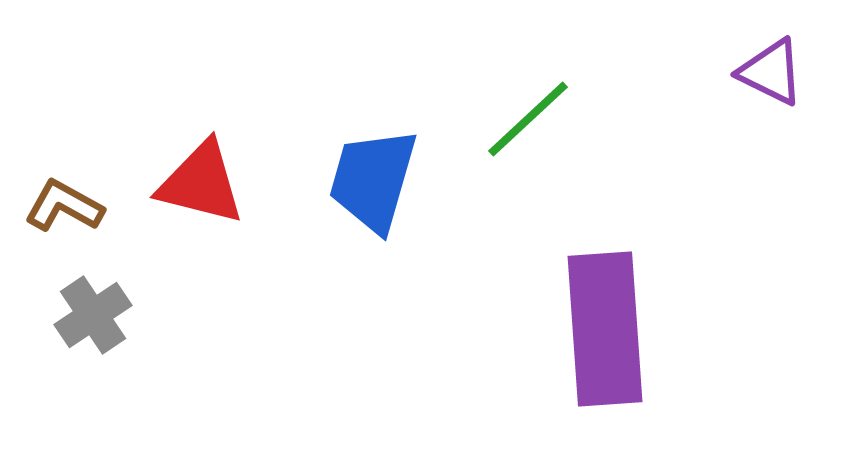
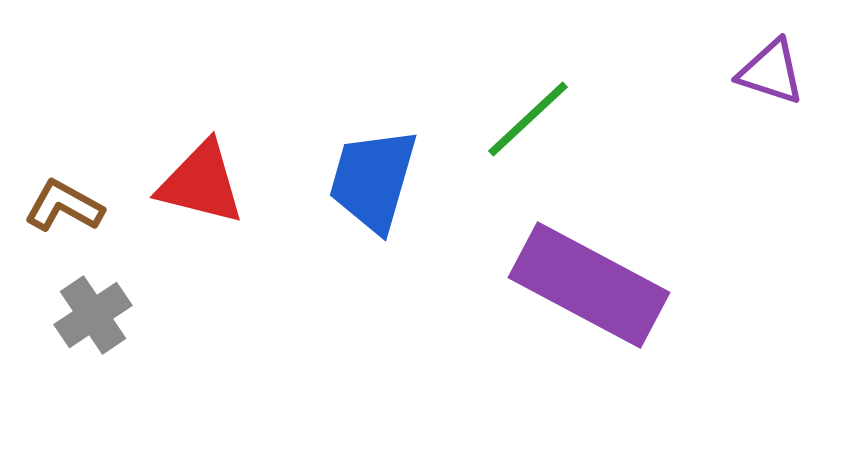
purple triangle: rotated 8 degrees counterclockwise
purple rectangle: moved 16 px left, 44 px up; rotated 58 degrees counterclockwise
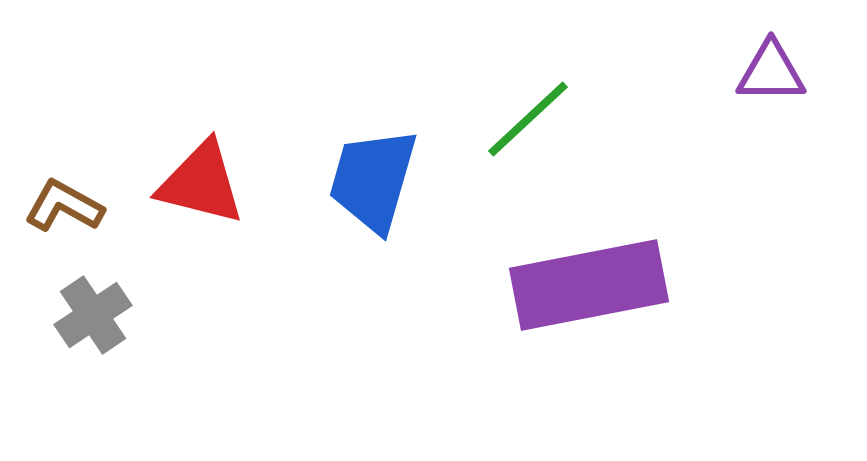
purple triangle: rotated 18 degrees counterclockwise
purple rectangle: rotated 39 degrees counterclockwise
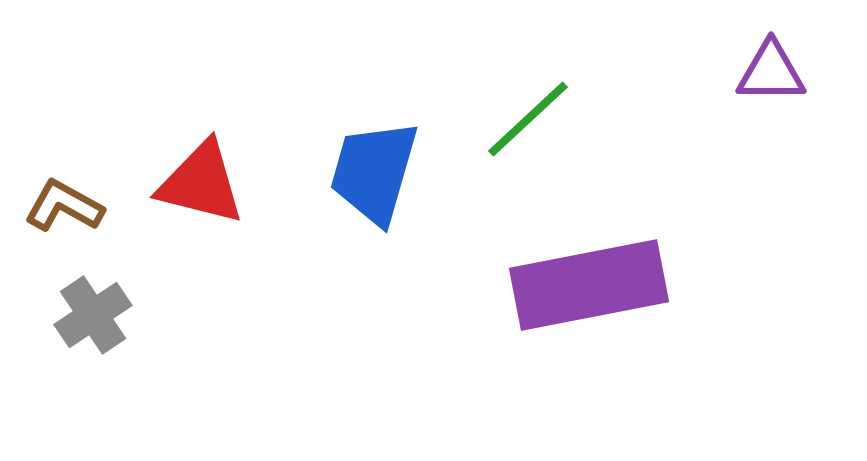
blue trapezoid: moved 1 px right, 8 px up
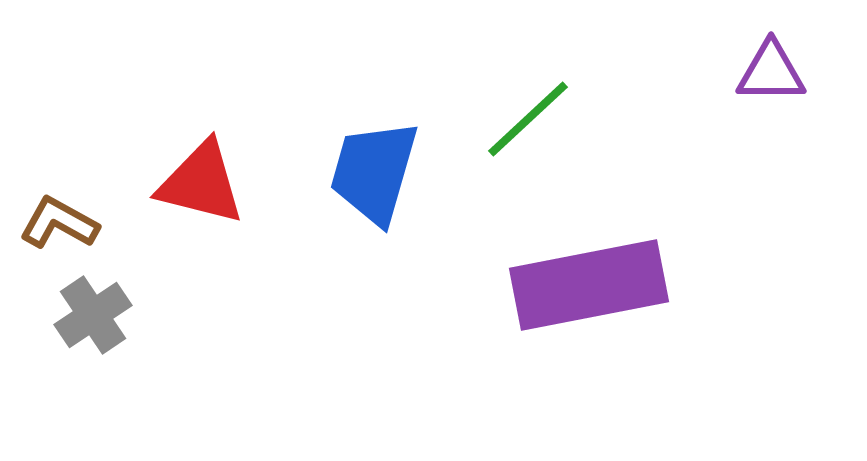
brown L-shape: moved 5 px left, 17 px down
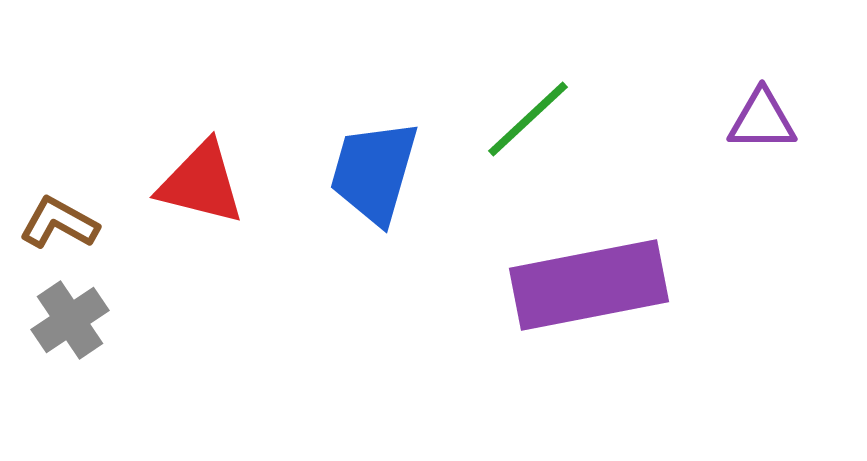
purple triangle: moved 9 px left, 48 px down
gray cross: moved 23 px left, 5 px down
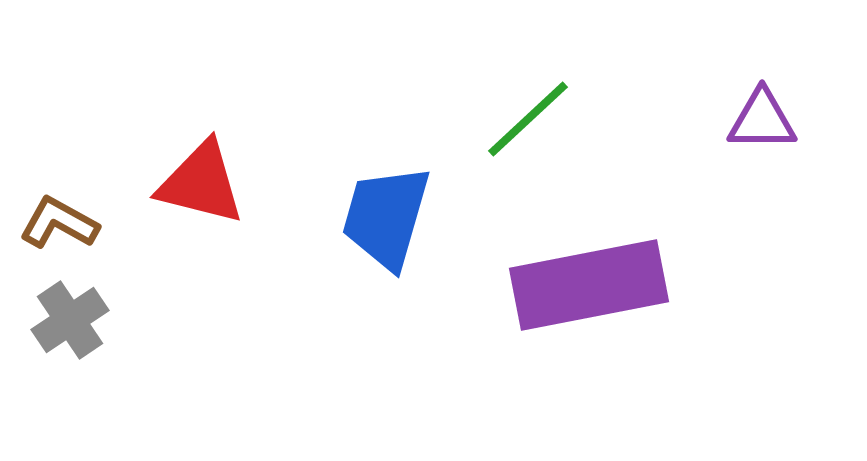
blue trapezoid: moved 12 px right, 45 px down
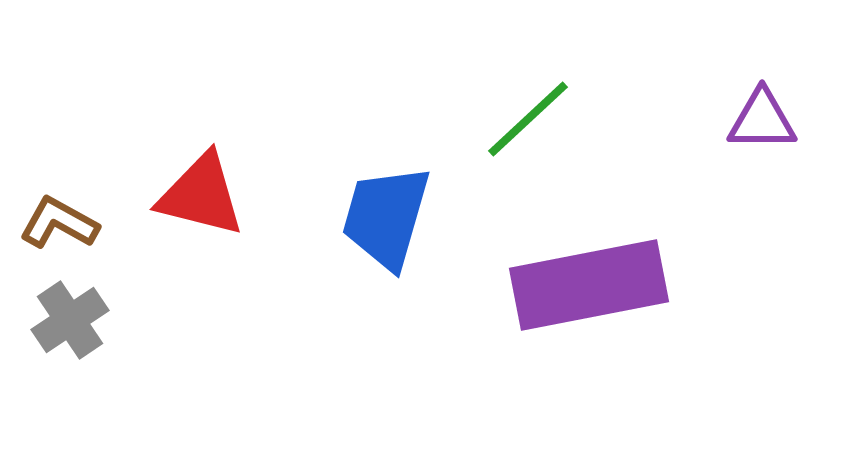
red triangle: moved 12 px down
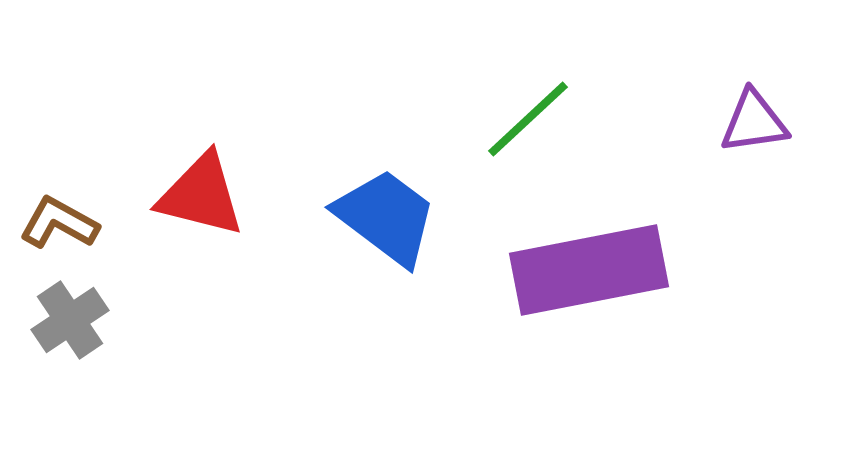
purple triangle: moved 8 px left, 2 px down; rotated 8 degrees counterclockwise
blue trapezoid: rotated 111 degrees clockwise
purple rectangle: moved 15 px up
